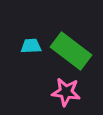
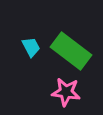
cyan trapezoid: moved 1 px down; rotated 65 degrees clockwise
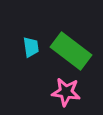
cyan trapezoid: rotated 20 degrees clockwise
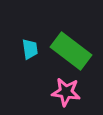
cyan trapezoid: moved 1 px left, 2 px down
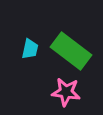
cyan trapezoid: rotated 20 degrees clockwise
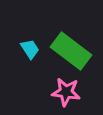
cyan trapezoid: rotated 45 degrees counterclockwise
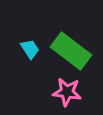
pink star: moved 1 px right
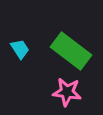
cyan trapezoid: moved 10 px left
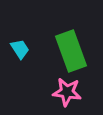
green rectangle: rotated 33 degrees clockwise
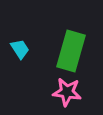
green rectangle: rotated 36 degrees clockwise
